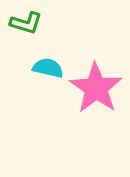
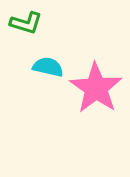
cyan semicircle: moved 1 px up
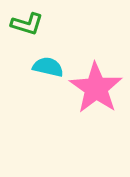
green L-shape: moved 1 px right, 1 px down
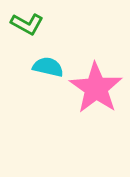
green L-shape: rotated 12 degrees clockwise
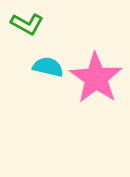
pink star: moved 10 px up
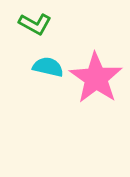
green L-shape: moved 8 px right
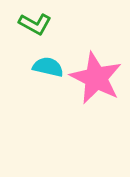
pink star: rotated 8 degrees counterclockwise
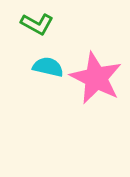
green L-shape: moved 2 px right
